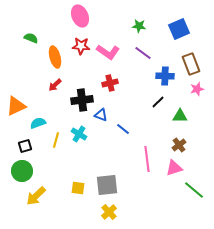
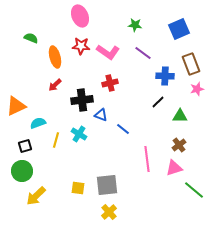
green star: moved 4 px left, 1 px up
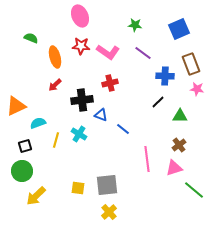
pink star: rotated 24 degrees clockwise
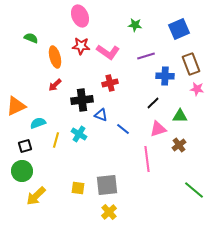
purple line: moved 3 px right, 3 px down; rotated 54 degrees counterclockwise
black line: moved 5 px left, 1 px down
pink triangle: moved 16 px left, 39 px up
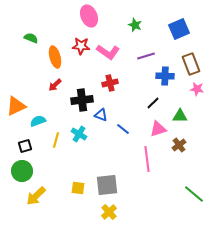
pink ellipse: moved 9 px right
green star: rotated 16 degrees clockwise
cyan semicircle: moved 2 px up
green line: moved 4 px down
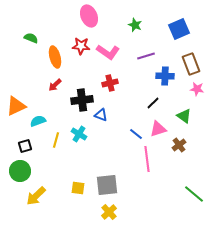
green triangle: moved 4 px right; rotated 35 degrees clockwise
blue line: moved 13 px right, 5 px down
green circle: moved 2 px left
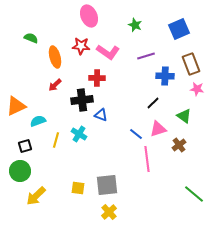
red cross: moved 13 px left, 5 px up; rotated 14 degrees clockwise
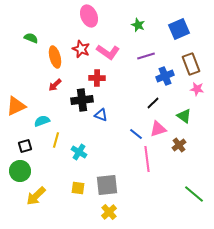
green star: moved 3 px right
red star: moved 3 px down; rotated 18 degrees clockwise
blue cross: rotated 24 degrees counterclockwise
cyan semicircle: moved 4 px right
cyan cross: moved 18 px down
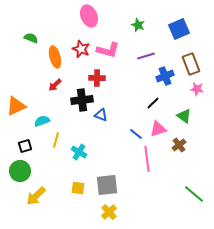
pink L-shape: moved 2 px up; rotated 20 degrees counterclockwise
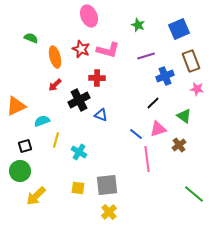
brown rectangle: moved 3 px up
black cross: moved 3 px left; rotated 20 degrees counterclockwise
